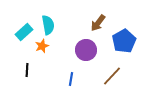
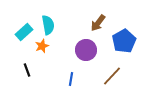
black line: rotated 24 degrees counterclockwise
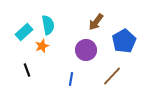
brown arrow: moved 2 px left, 1 px up
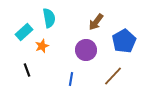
cyan semicircle: moved 1 px right, 7 px up
brown line: moved 1 px right
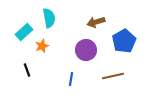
brown arrow: rotated 36 degrees clockwise
brown line: rotated 35 degrees clockwise
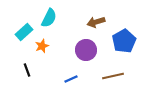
cyan semicircle: rotated 36 degrees clockwise
blue line: rotated 56 degrees clockwise
